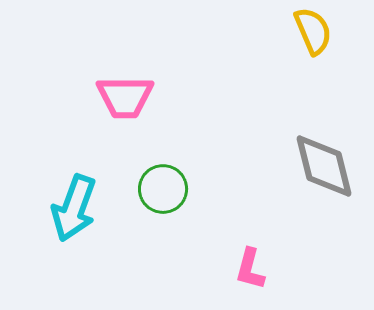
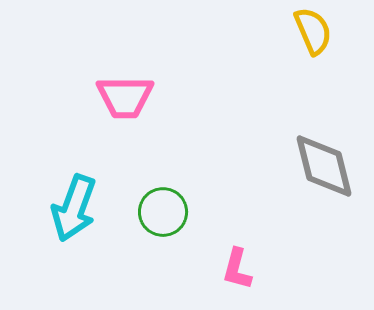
green circle: moved 23 px down
pink L-shape: moved 13 px left
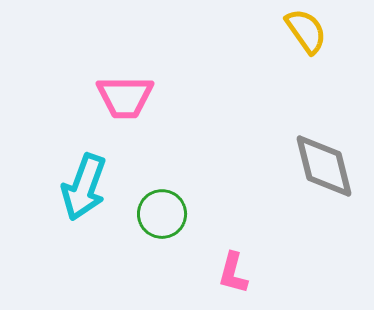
yellow semicircle: moved 7 px left; rotated 12 degrees counterclockwise
cyan arrow: moved 10 px right, 21 px up
green circle: moved 1 px left, 2 px down
pink L-shape: moved 4 px left, 4 px down
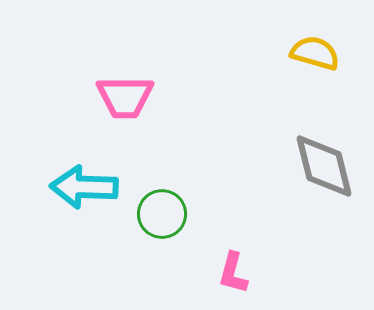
yellow semicircle: moved 9 px right, 22 px down; rotated 39 degrees counterclockwise
cyan arrow: rotated 72 degrees clockwise
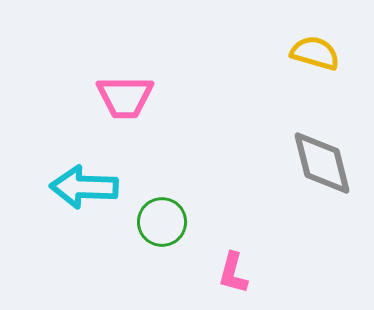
gray diamond: moved 2 px left, 3 px up
green circle: moved 8 px down
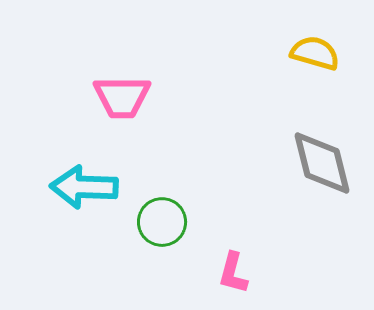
pink trapezoid: moved 3 px left
